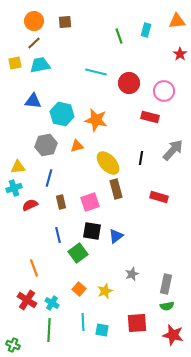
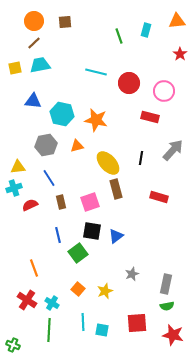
yellow square at (15, 63): moved 5 px down
blue line at (49, 178): rotated 48 degrees counterclockwise
orange square at (79, 289): moved 1 px left
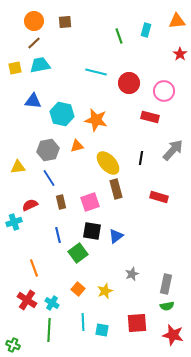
gray hexagon at (46, 145): moved 2 px right, 5 px down
cyan cross at (14, 188): moved 34 px down
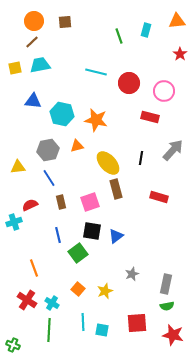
brown line at (34, 43): moved 2 px left, 1 px up
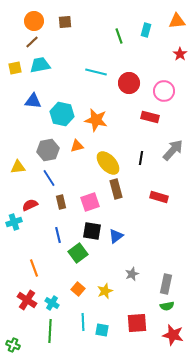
green line at (49, 330): moved 1 px right, 1 px down
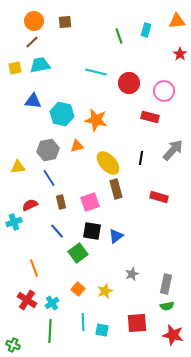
blue line at (58, 235): moved 1 px left, 4 px up; rotated 28 degrees counterclockwise
cyan cross at (52, 303): rotated 24 degrees clockwise
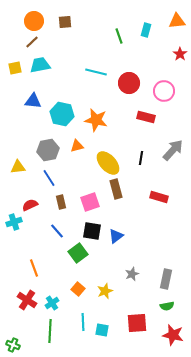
red rectangle at (150, 117): moved 4 px left
gray rectangle at (166, 284): moved 5 px up
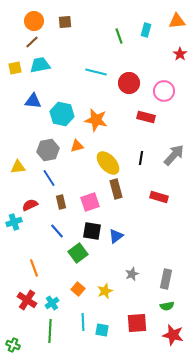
gray arrow at (173, 150): moved 1 px right, 5 px down
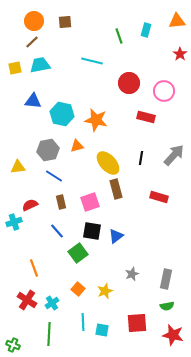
cyan line at (96, 72): moved 4 px left, 11 px up
blue line at (49, 178): moved 5 px right, 2 px up; rotated 24 degrees counterclockwise
green line at (50, 331): moved 1 px left, 3 px down
